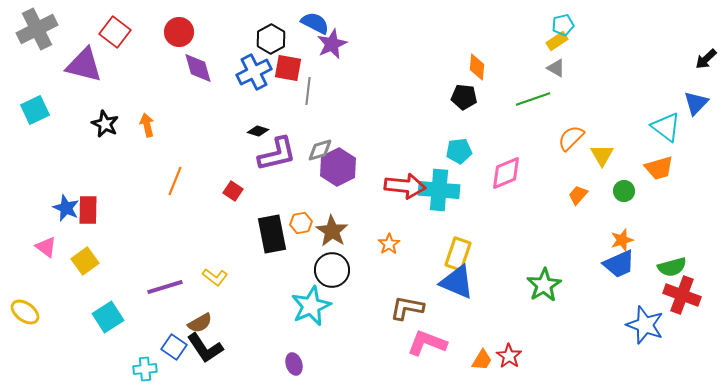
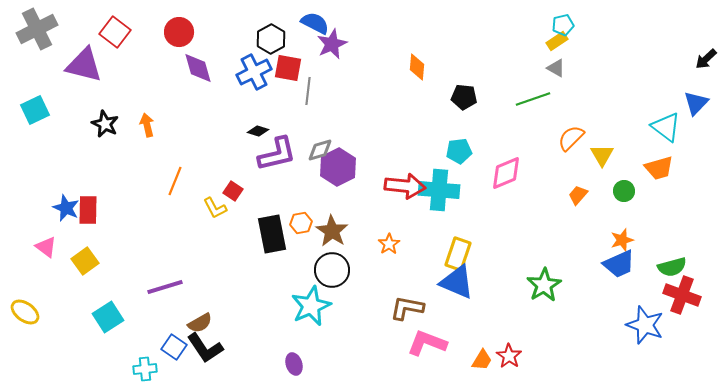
orange diamond at (477, 67): moved 60 px left
yellow L-shape at (215, 277): moved 69 px up; rotated 25 degrees clockwise
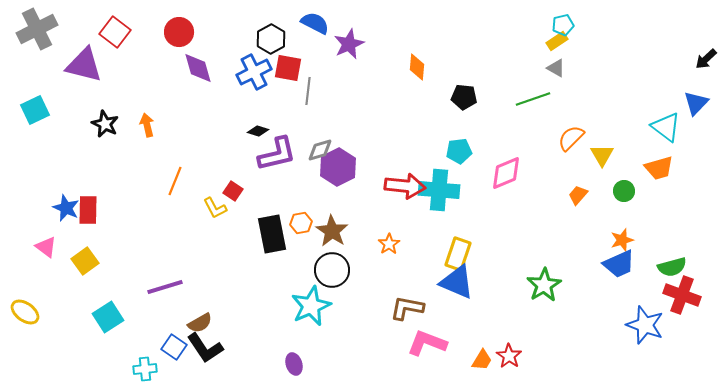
purple star at (332, 44): moved 17 px right
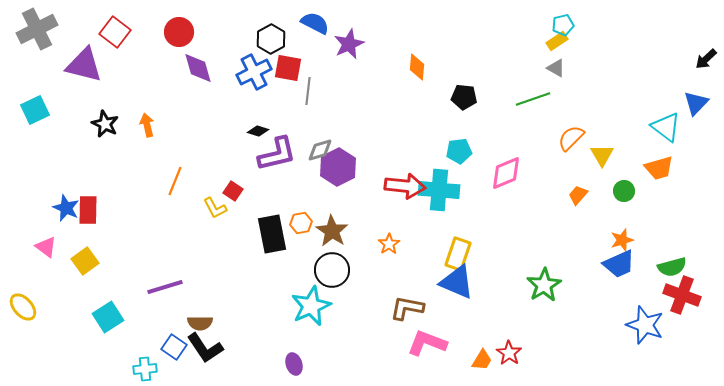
yellow ellipse at (25, 312): moved 2 px left, 5 px up; rotated 12 degrees clockwise
brown semicircle at (200, 323): rotated 30 degrees clockwise
red star at (509, 356): moved 3 px up
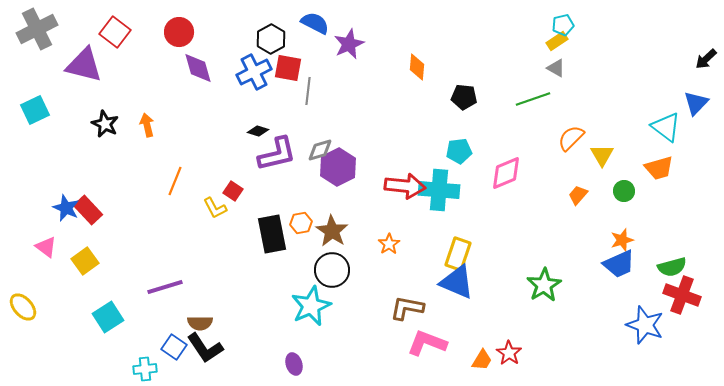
red rectangle at (88, 210): rotated 44 degrees counterclockwise
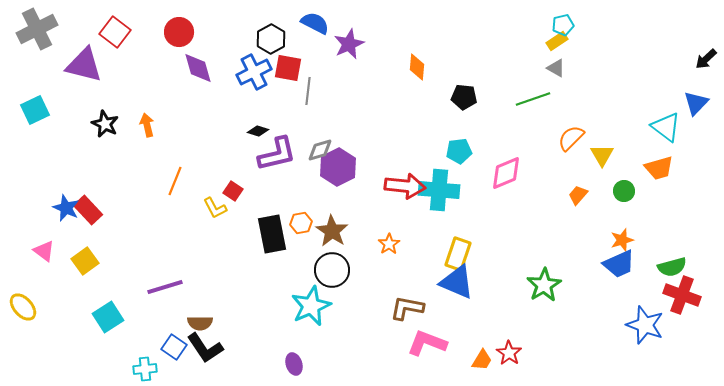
pink triangle at (46, 247): moved 2 px left, 4 px down
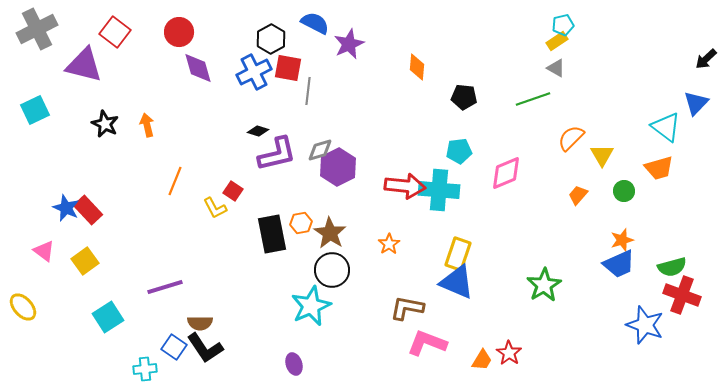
brown star at (332, 231): moved 2 px left, 2 px down
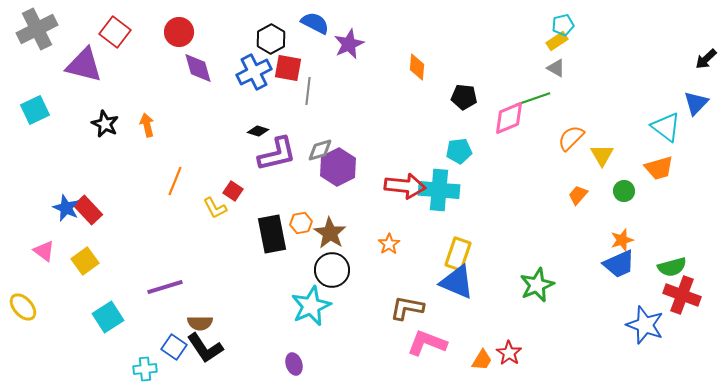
pink diamond at (506, 173): moved 3 px right, 55 px up
green star at (544, 285): moved 7 px left; rotated 8 degrees clockwise
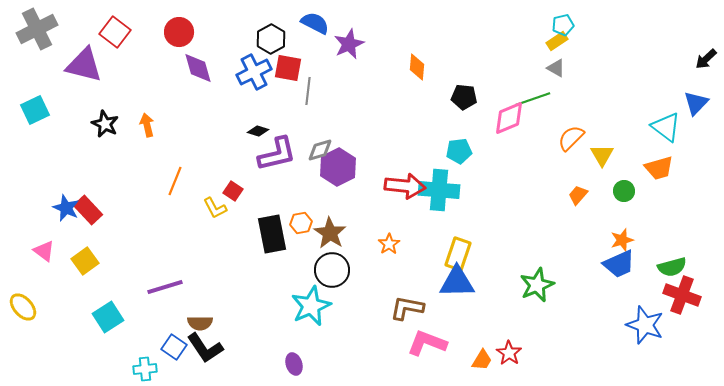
blue triangle at (457, 282): rotated 24 degrees counterclockwise
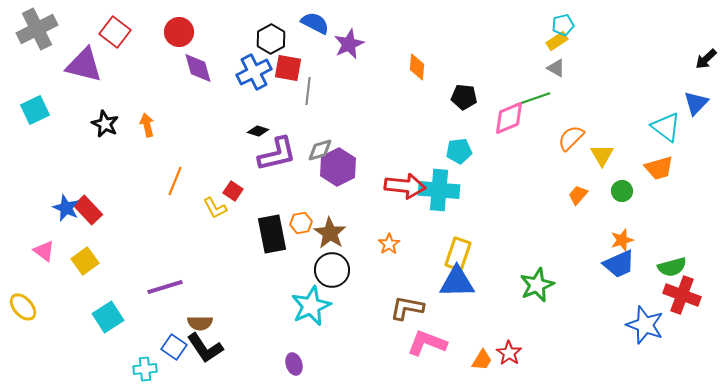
green circle at (624, 191): moved 2 px left
